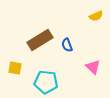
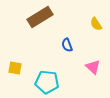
yellow semicircle: moved 8 px down; rotated 80 degrees clockwise
brown rectangle: moved 23 px up
cyan pentagon: moved 1 px right
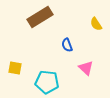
pink triangle: moved 7 px left, 1 px down
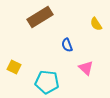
yellow square: moved 1 px left, 1 px up; rotated 16 degrees clockwise
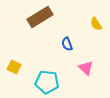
blue semicircle: moved 1 px up
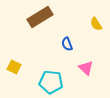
cyan pentagon: moved 4 px right
